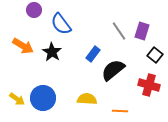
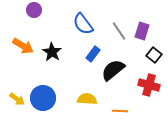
blue semicircle: moved 22 px right
black square: moved 1 px left
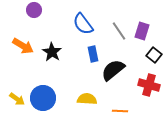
blue rectangle: rotated 49 degrees counterclockwise
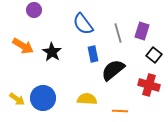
gray line: moved 1 px left, 2 px down; rotated 18 degrees clockwise
